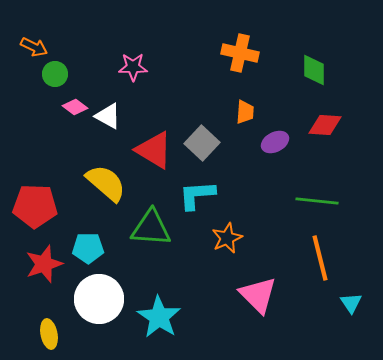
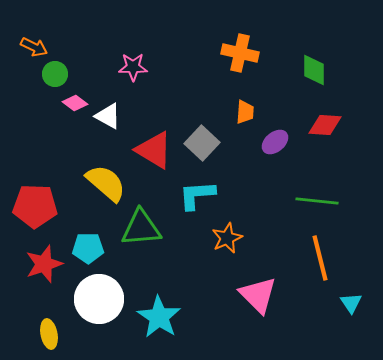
pink diamond: moved 4 px up
purple ellipse: rotated 12 degrees counterclockwise
green triangle: moved 10 px left; rotated 9 degrees counterclockwise
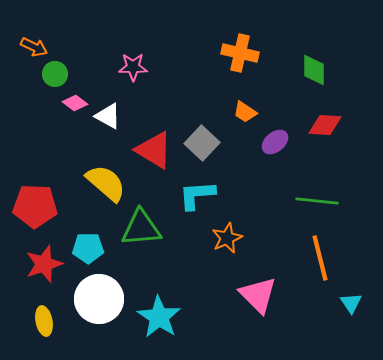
orange trapezoid: rotated 120 degrees clockwise
yellow ellipse: moved 5 px left, 13 px up
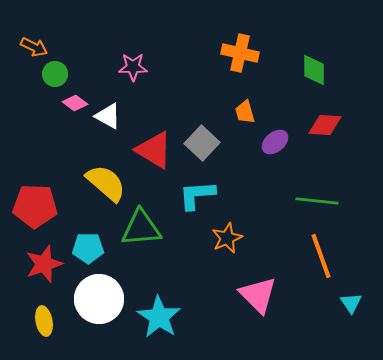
orange trapezoid: rotated 40 degrees clockwise
orange line: moved 1 px right, 2 px up; rotated 6 degrees counterclockwise
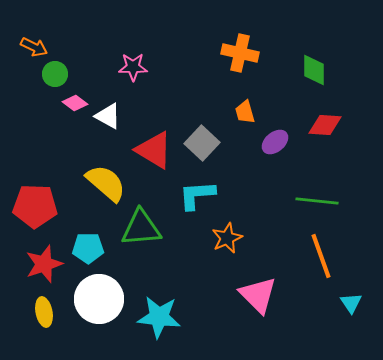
cyan star: rotated 27 degrees counterclockwise
yellow ellipse: moved 9 px up
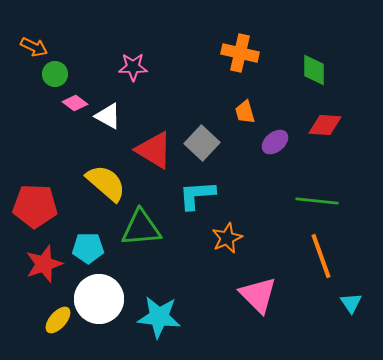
yellow ellipse: moved 14 px right, 8 px down; rotated 52 degrees clockwise
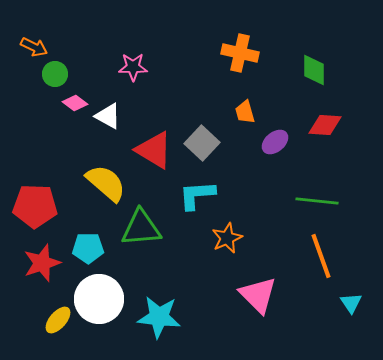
red star: moved 2 px left, 1 px up
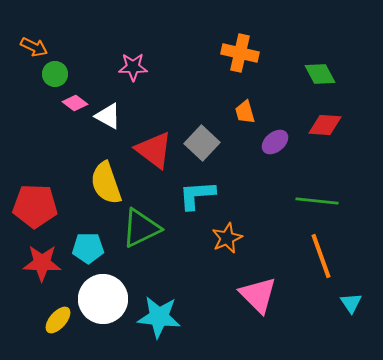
green diamond: moved 6 px right, 4 px down; rotated 28 degrees counterclockwise
red triangle: rotated 6 degrees clockwise
yellow semicircle: rotated 150 degrees counterclockwise
green triangle: rotated 21 degrees counterclockwise
red star: rotated 21 degrees clockwise
white circle: moved 4 px right
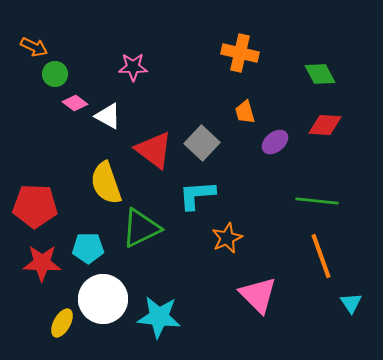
yellow ellipse: moved 4 px right, 3 px down; rotated 12 degrees counterclockwise
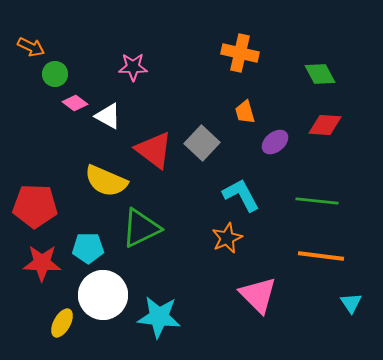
orange arrow: moved 3 px left
yellow semicircle: moved 2 px up; rotated 48 degrees counterclockwise
cyan L-shape: moved 44 px right; rotated 66 degrees clockwise
orange line: rotated 63 degrees counterclockwise
white circle: moved 4 px up
